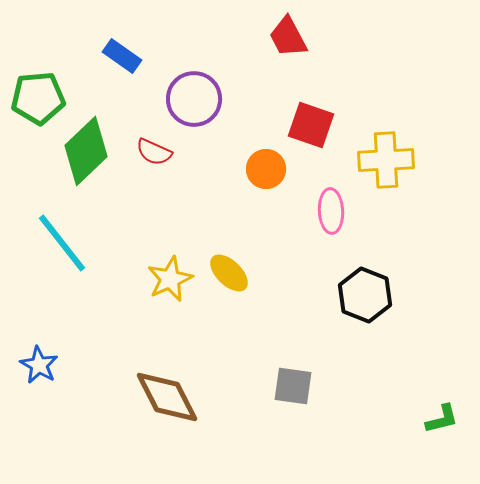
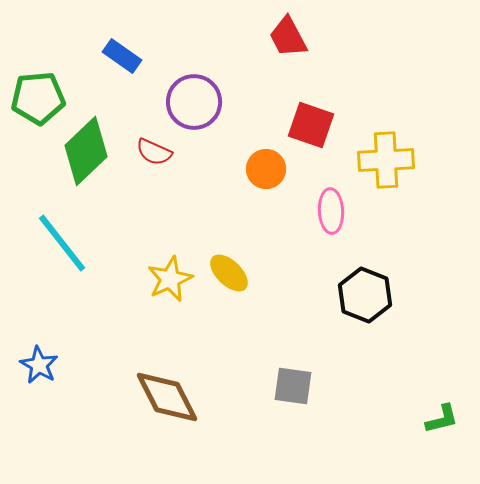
purple circle: moved 3 px down
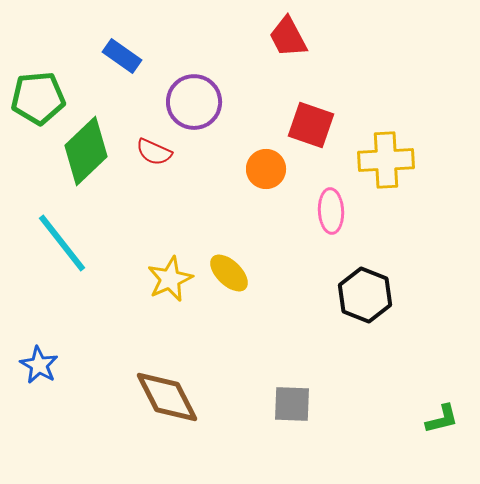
gray square: moved 1 px left, 18 px down; rotated 6 degrees counterclockwise
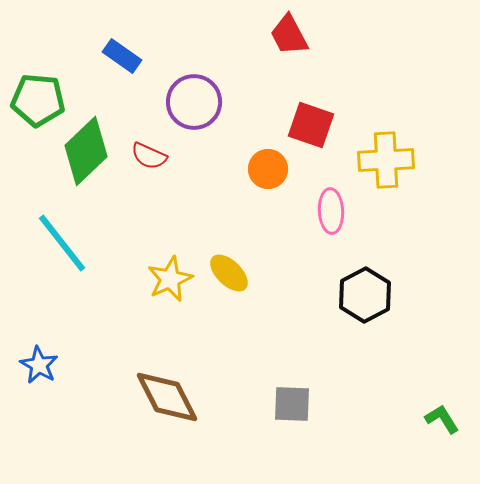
red trapezoid: moved 1 px right, 2 px up
green pentagon: moved 2 px down; rotated 10 degrees clockwise
red semicircle: moved 5 px left, 4 px down
orange circle: moved 2 px right
black hexagon: rotated 10 degrees clockwise
green L-shape: rotated 108 degrees counterclockwise
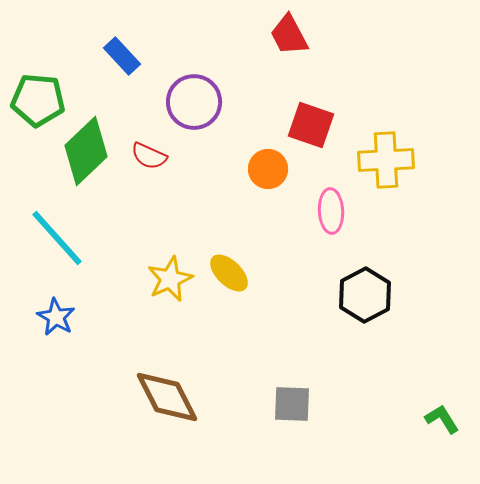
blue rectangle: rotated 12 degrees clockwise
cyan line: moved 5 px left, 5 px up; rotated 4 degrees counterclockwise
blue star: moved 17 px right, 48 px up
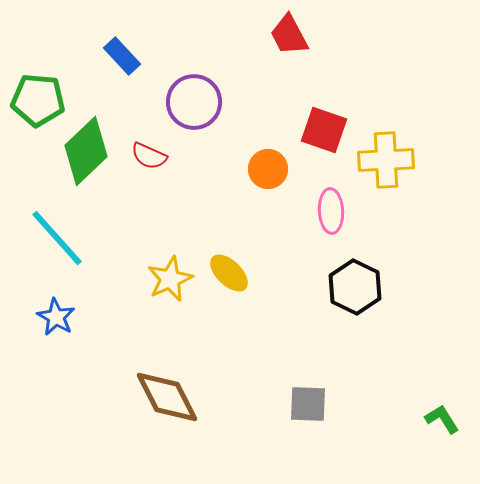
red square: moved 13 px right, 5 px down
black hexagon: moved 10 px left, 8 px up; rotated 6 degrees counterclockwise
gray square: moved 16 px right
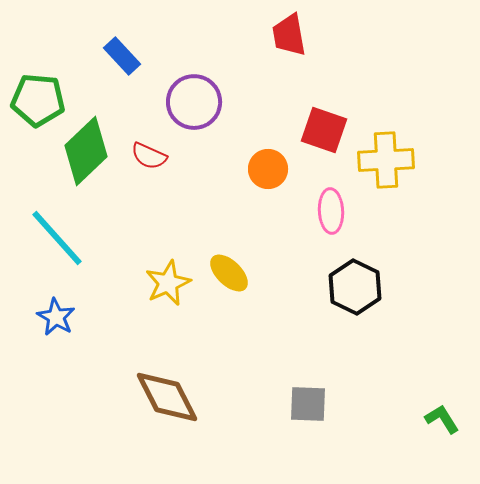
red trapezoid: rotated 18 degrees clockwise
yellow star: moved 2 px left, 4 px down
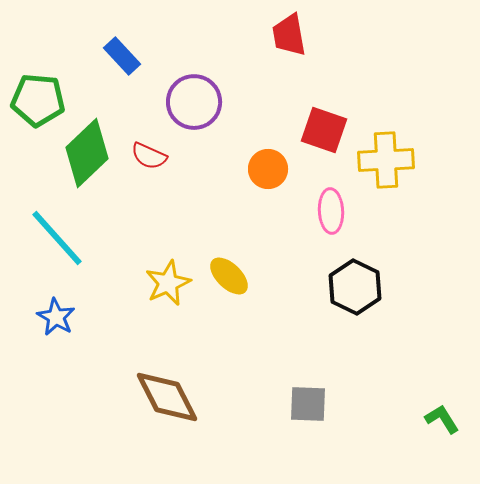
green diamond: moved 1 px right, 2 px down
yellow ellipse: moved 3 px down
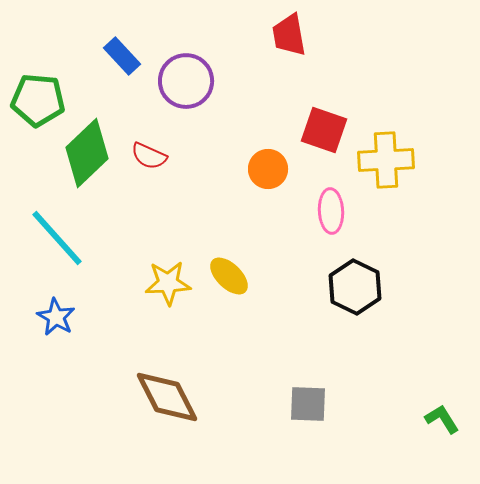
purple circle: moved 8 px left, 21 px up
yellow star: rotated 21 degrees clockwise
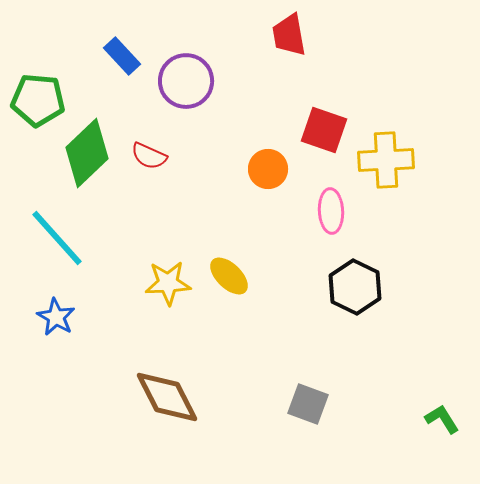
gray square: rotated 18 degrees clockwise
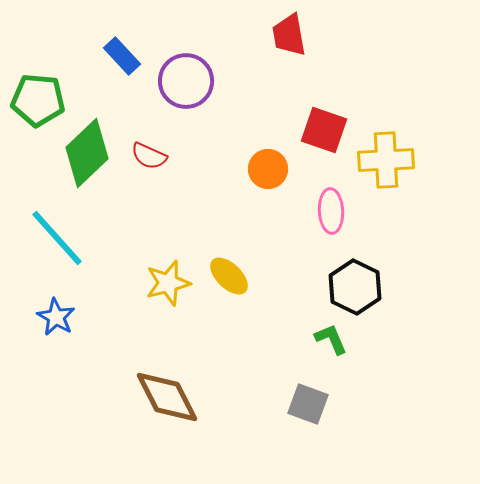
yellow star: rotated 12 degrees counterclockwise
green L-shape: moved 111 px left, 80 px up; rotated 9 degrees clockwise
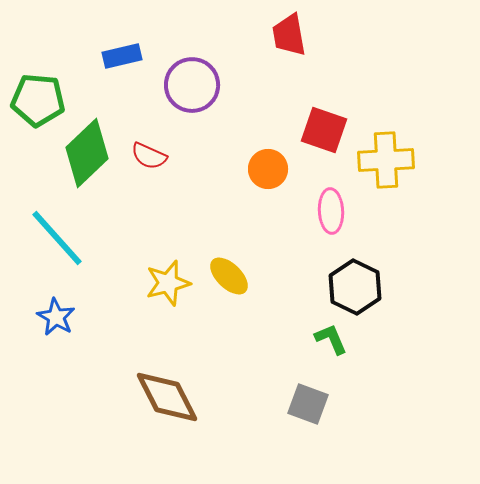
blue rectangle: rotated 60 degrees counterclockwise
purple circle: moved 6 px right, 4 px down
